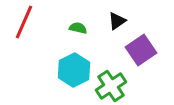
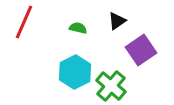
cyan hexagon: moved 1 px right, 2 px down
green cross: rotated 16 degrees counterclockwise
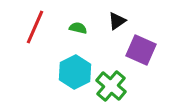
red line: moved 11 px right, 5 px down
purple square: rotated 32 degrees counterclockwise
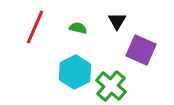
black triangle: rotated 24 degrees counterclockwise
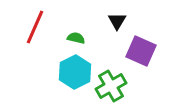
green semicircle: moved 2 px left, 10 px down
purple square: moved 1 px down
green cross: rotated 20 degrees clockwise
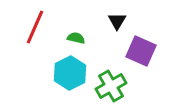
cyan hexagon: moved 5 px left, 1 px down
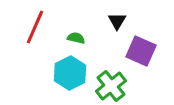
green cross: rotated 8 degrees counterclockwise
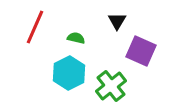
cyan hexagon: moved 1 px left
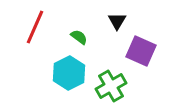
green semicircle: moved 3 px right, 1 px up; rotated 24 degrees clockwise
green cross: rotated 8 degrees clockwise
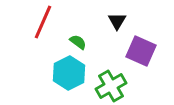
red line: moved 8 px right, 5 px up
green semicircle: moved 1 px left, 5 px down
